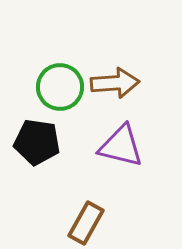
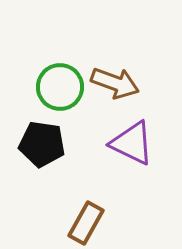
brown arrow: rotated 24 degrees clockwise
black pentagon: moved 5 px right, 2 px down
purple triangle: moved 11 px right, 3 px up; rotated 12 degrees clockwise
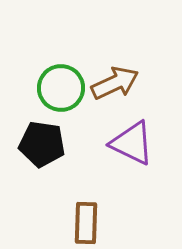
brown arrow: rotated 45 degrees counterclockwise
green circle: moved 1 px right, 1 px down
brown rectangle: rotated 27 degrees counterclockwise
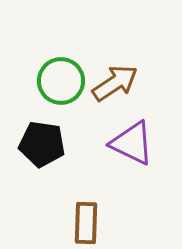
brown arrow: rotated 9 degrees counterclockwise
green circle: moved 7 px up
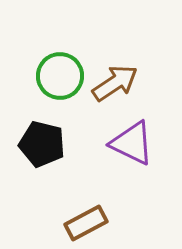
green circle: moved 1 px left, 5 px up
black pentagon: rotated 6 degrees clockwise
brown rectangle: rotated 60 degrees clockwise
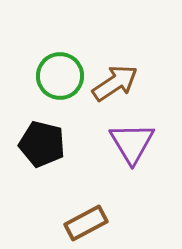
purple triangle: rotated 33 degrees clockwise
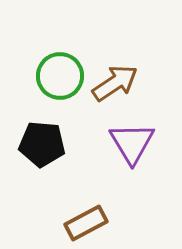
black pentagon: rotated 9 degrees counterclockwise
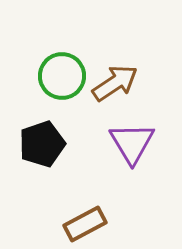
green circle: moved 2 px right
black pentagon: rotated 24 degrees counterclockwise
brown rectangle: moved 1 px left, 1 px down
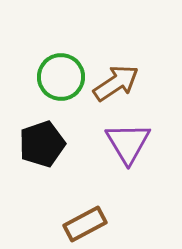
green circle: moved 1 px left, 1 px down
brown arrow: moved 1 px right
purple triangle: moved 4 px left
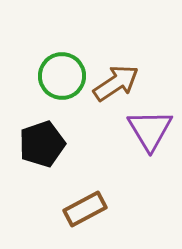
green circle: moved 1 px right, 1 px up
purple triangle: moved 22 px right, 13 px up
brown rectangle: moved 15 px up
